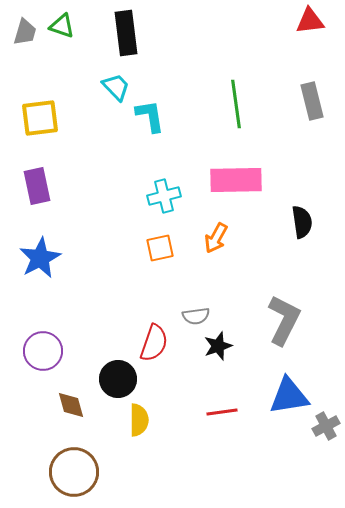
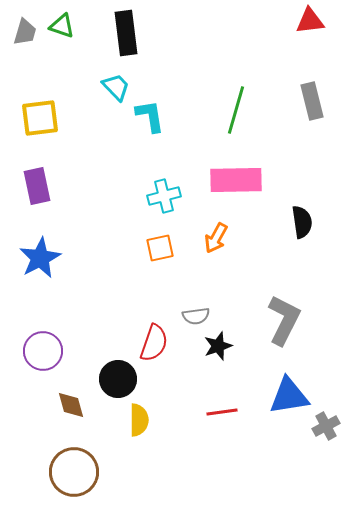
green line: moved 6 px down; rotated 24 degrees clockwise
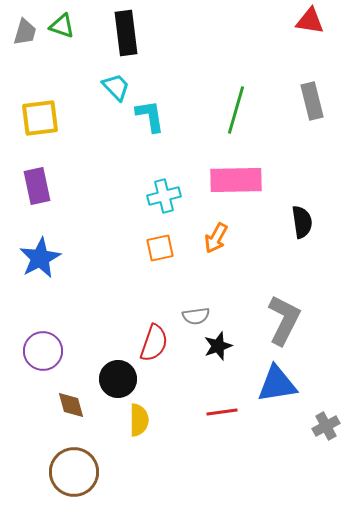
red triangle: rotated 16 degrees clockwise
blue triangle: moved 12 px left, 12 px up
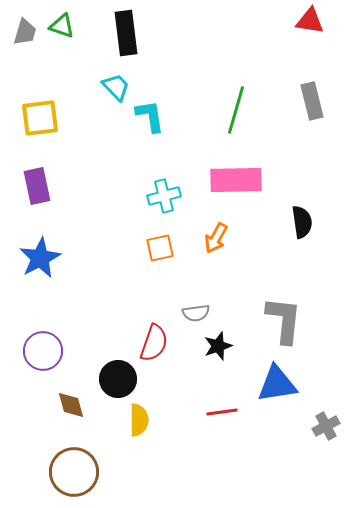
gray semicircle: moved 3 px up
gray L-shape: rotated 21 degrees counterclockwise
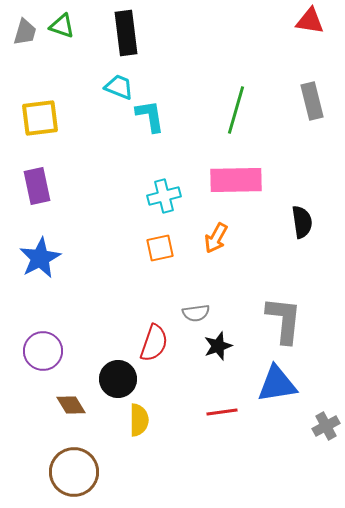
cyan trapezoid: moved 3 px right; rotated 24 degrees counterclockwise
brown diamond: rotated 16 degrees counterclockwise
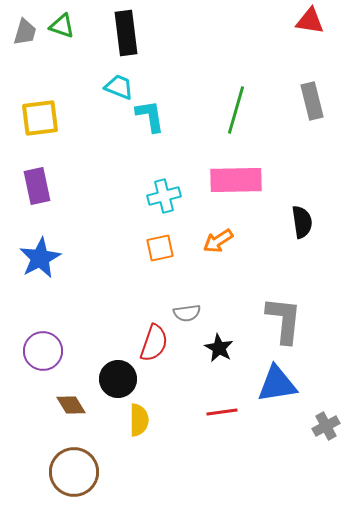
orange arrow: moved 2 px right, 3 px down; rotated 28 degrees clockwise
gray semicircle: moved 9 px left
black star: moved 1 px right, 2 px down; rotated 24 degrees counterclockwise
